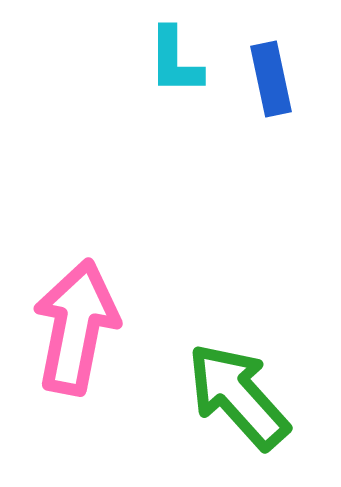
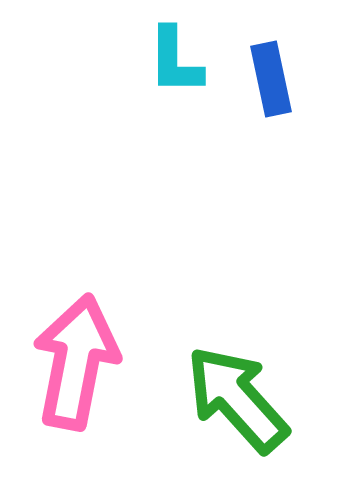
pink arrow: moved 35 px down
green arrow: moved 1 px left, 3 px down
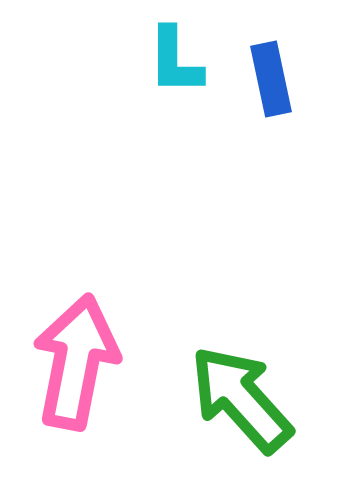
green arrow: moved 4 px right
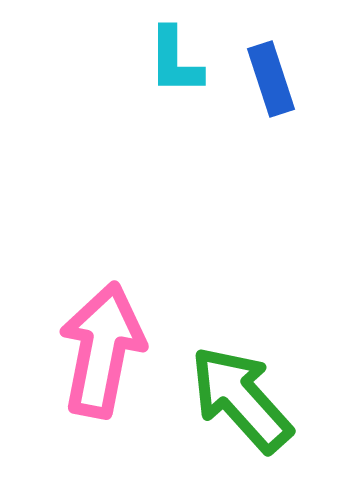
blue rectangle: rotated 6 degrees counterclockwise
pink arrow: moved 26 px right, 12 px up
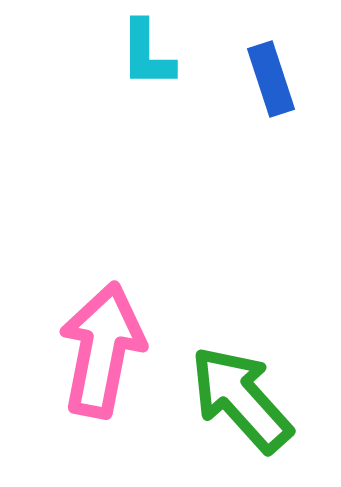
cyan L-shape: moved 28 px left, 7 px up
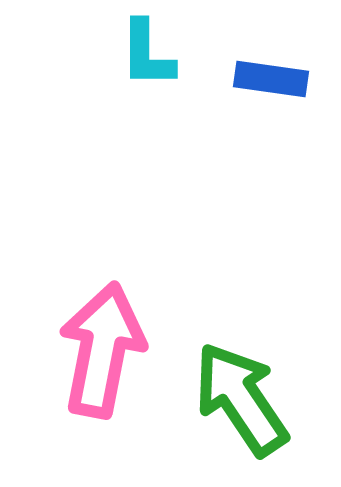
blue rectangle: rotated 64 degrees counterclockwise
green arrow: rotated 8 degrees clockwise
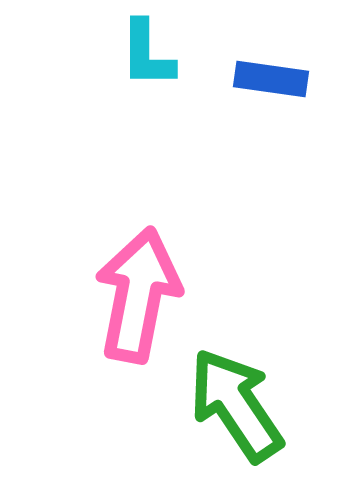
pink arrow: moved 36 px right, 55 px up
green arrow: moved 5 px left, 6 px down
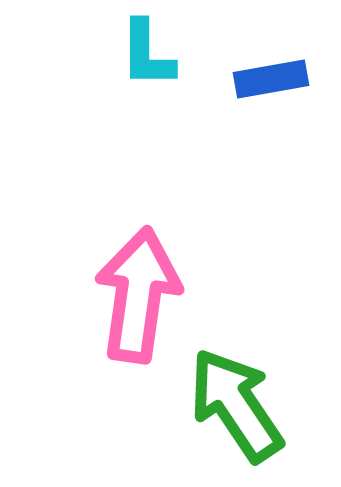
blue rectangle: rotated 18 degrees counterclockwise
pink arrow: rotated 3 degrees counterclockwise
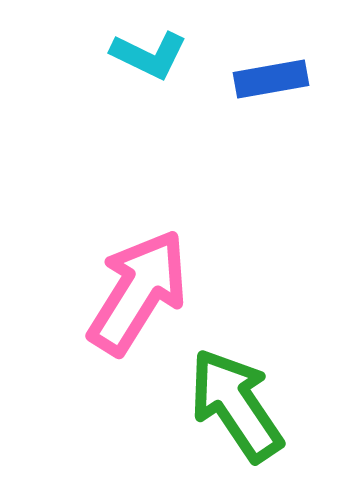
cyan L-shape: moved 2 px right, 1 px down; rotated 64 degrees counterclockwise
pink arrow: moved 3 px up; rotated 24 degrees clockwise
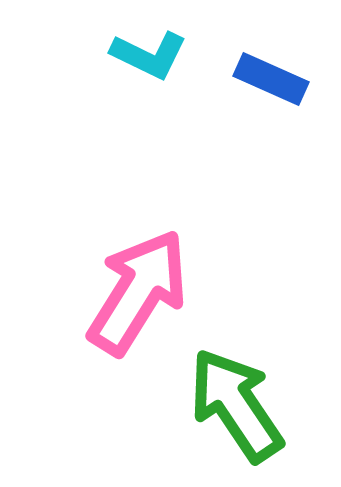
blue rectangle: rotated 34 degrees clockwise
